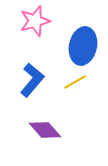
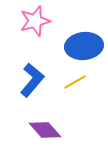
blue ellipse: moved 1 px right; rotated 72 degrees clockwise
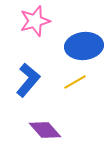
blue L-shape: moved 4 px left
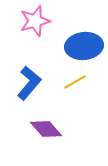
blue L-shape: moved 1 px right, 3 px down
purple diamond: moved 1 px right, 1 px up
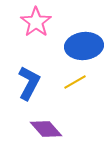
pink star: moved 1 px right, 1 px down; rotated 20 degrees counterclockwise
blue L-shape: rotated 12 degrees counterclockwise
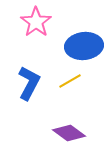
yellow line: moved 5 px left, 1 px up
purple diamond: moved 23 px right, 4 px down; rotated 12 degrees counterclockwise
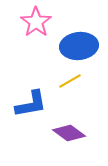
blue ellipse: moved 5 px left
blue L-shape: moved 2 px right, 21 px down; rotated 52 degrees clockwise
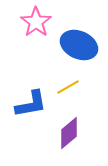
blue ellipse: moved 1 px up; rotated 30 degrees clockwise
yellow line: moved 2 px left, 6 px down
purple diamond: rotated 76 degrees counterclockwise
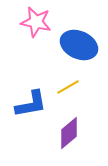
pink star: rotated 24 degrees counterclockwise
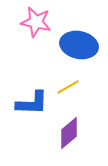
blue ellipse: rotated 12 degrees counterclockwise
blue L-shape: moved 1 px right, 1 px up; rotated 12 degrees clockwise
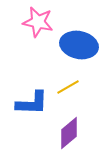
pink star: moved 2 px right
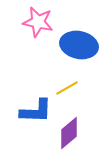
yellow line: moved 1 px left, 1 px down
blue L-shape: moved 4 px right, 8 px down
